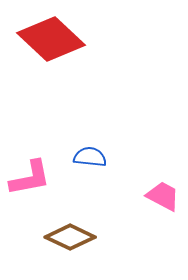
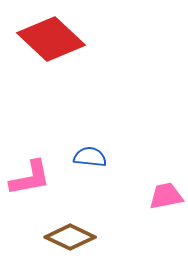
pink trapezoid: moved 3 px right; rotated 39 degrees counterclockwise
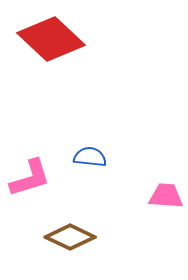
pink L-shape: rotated 6 degrees counterclockwise
pink trapezoid: rotated 15 degrees clockwise
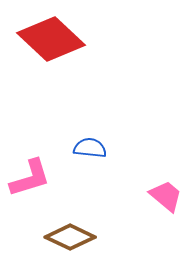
blue semicircle: moved 9 px up
pink trapezoid: rotated 36 degrees clockwise
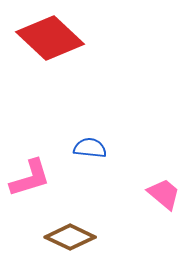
red diamond: moved 1 px left, 1 px up
pink trapezoid: moved 2 px left, 2 px up
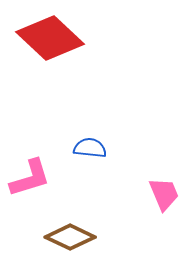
pink trapezoid: rotated 27 degrees clockwise
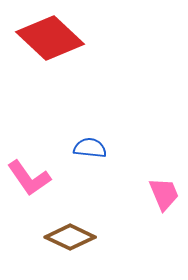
pink L-shape: moved 1 px left; rotated 72 degrees clockwise
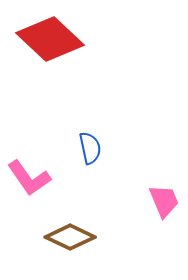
red diamond: moved 1 px down
blue semicircle: rotated 72 degrees clockwise
pink trapezoid: moved 7 px down
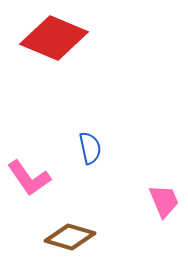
red diamond: moved 4 px right, 1 px up; rotated 20 degrees counterclockwise
brown diamond: rotated 9 degrees counterclockwise
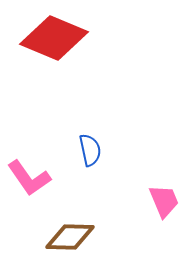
blue semicircle: moved 2 px down
brown diamond: rotated 15 degrees counterclockwise
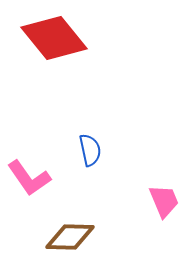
red diamond: rotated 28 degrees clockwise
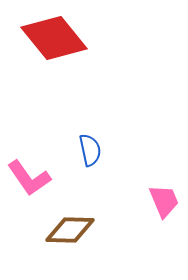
brown diamond: moved 7 px up
